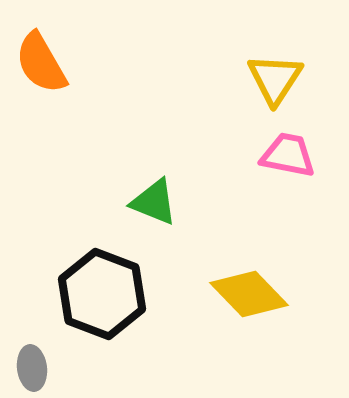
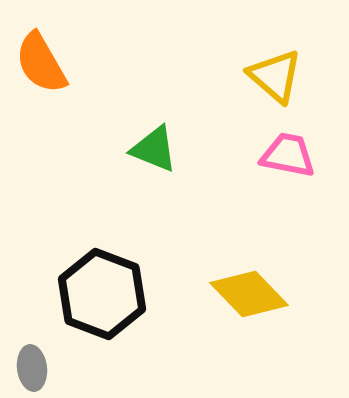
yellow triangle: moved 3 px up; rotated 22 degrees counterclockwise
green triangle: moved 53 px up
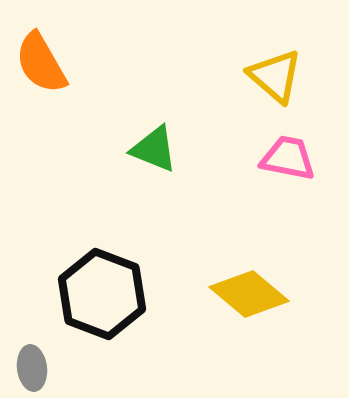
pink trapezoid: moved 3 px down
yellow diamond: rotated 6 degrees counterclockwise
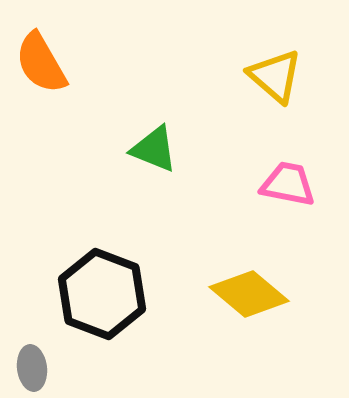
pink trapezoid: moved 26 px down
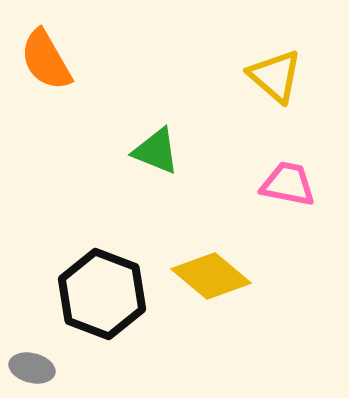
orange semicircle: moved 5 px right, 3 px up
green triangle: moved 2 px right, 2 px down
yellow diamond: moved 38 px left, 18 px up
gray ellipse: rotated 69 degrees counterclockwise
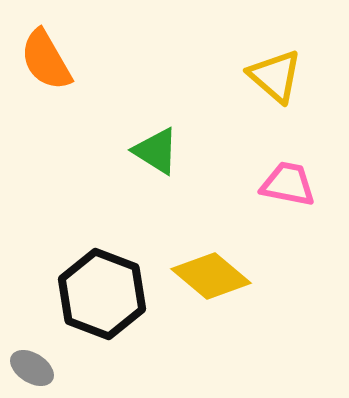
green triangle: rotated 10 degrees clockwise
gray ellipse: rotated 18 degrees clockwise
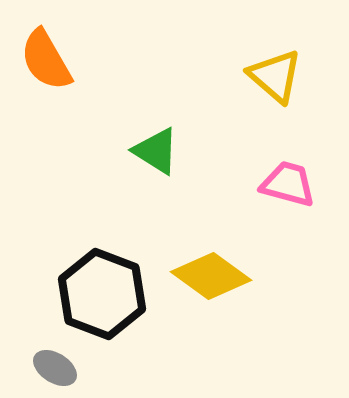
pink trapezoid: rotated 4 degrees clockwise
yellow diamond: rotated 4 degrees counterclockwise
gray ellipse: moved 23 px right
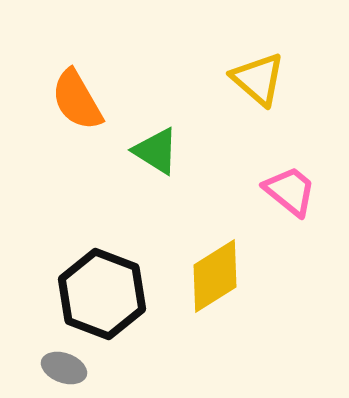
orange semicircle: moved 31 px right, 40 px down
yellow triangle: moved 17 px left, 3 px down
pink trapezoid: moved 2 px right, 7 px down; rotated 24 degrees clockwise
yellow diamond: moved 4 px right; rotated 68 degrees counterclockwise
gray ellipse: moved 9 px right; rotated 12 degrees counterclockwise
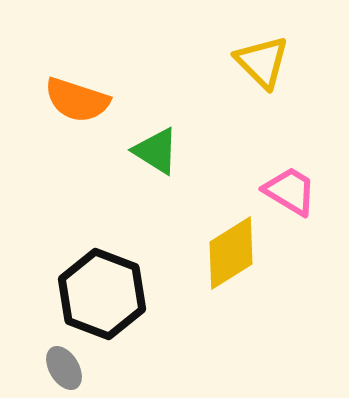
yellow triangle: moved 4 px right, 17 px up; rotated 4 degrees clockwise
orange semicircle: rotated 42 degrees counterclockwise
pink trapezoid: rotated 8 degrees counterclockwise
yellow diamond: moved 16 px right, 23 px up
gray ellipse: rotated 39 degrees clockwise
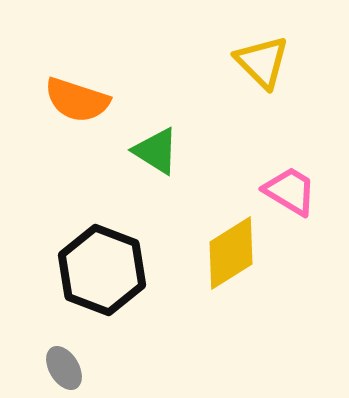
black hexagon: moved 24 px up
